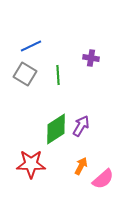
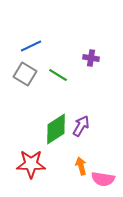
green line: rotated 54 degrees counterclockwise
orange arrow: rotated 42 degrees counterclockwise
pink semicircle: rotated 50 degrees clockwise
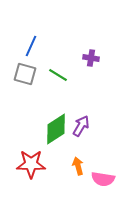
blue line: rotated 40 degrees counterclockwise
gray square: rotated 15 degrees counterclockwise
orange arrow: moved 3 px left
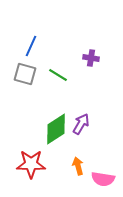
purple arrow: moved 2 px up
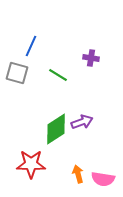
gray square: moved 8 px left, 1 px up
purple arrow: moved 1 px right, 2 px up; rotated 40 degrees clockwise
orange arrow: moved 8 px down
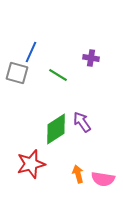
blue line: moved 6 px down
purple arrow: rotated 105 degrees counterclockwise
red star: rotated 16 degrees counterclockwise
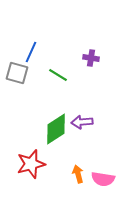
purple arrow: rotated 60 degrees counterclockwise
